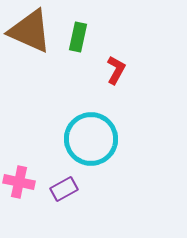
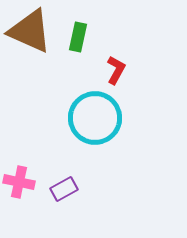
cyan circle: moved 4 px right, 21 px up
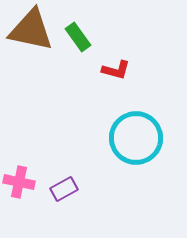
brown triangle: moved 1 px right, 1 px up; rotated 12 degrees counterclockwise
green rectangle: rotated 48 degrees counterclockwise
red L-shape: rotated 76 degrees clockwise
cyan circle: moved 41 px right, 20 px down
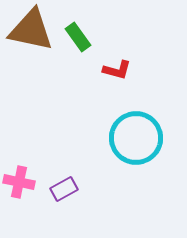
red L-shape: moved 1 px right
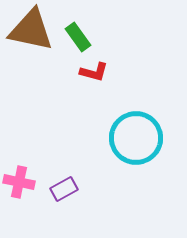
red L-shape: moved 23 px left, 2 px down
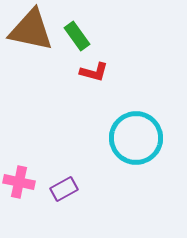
green rectangle: moved 1 px left, 1 px up
